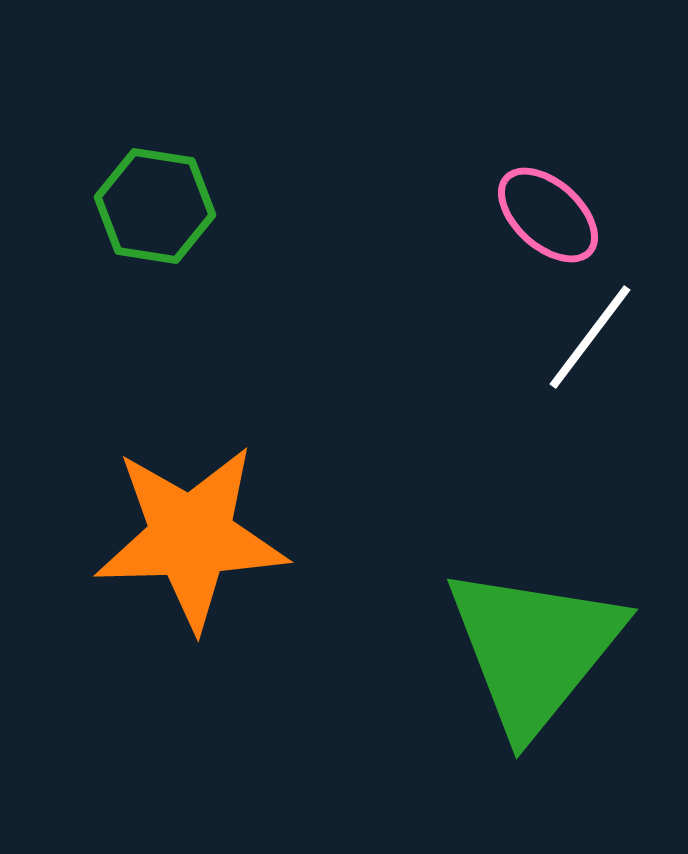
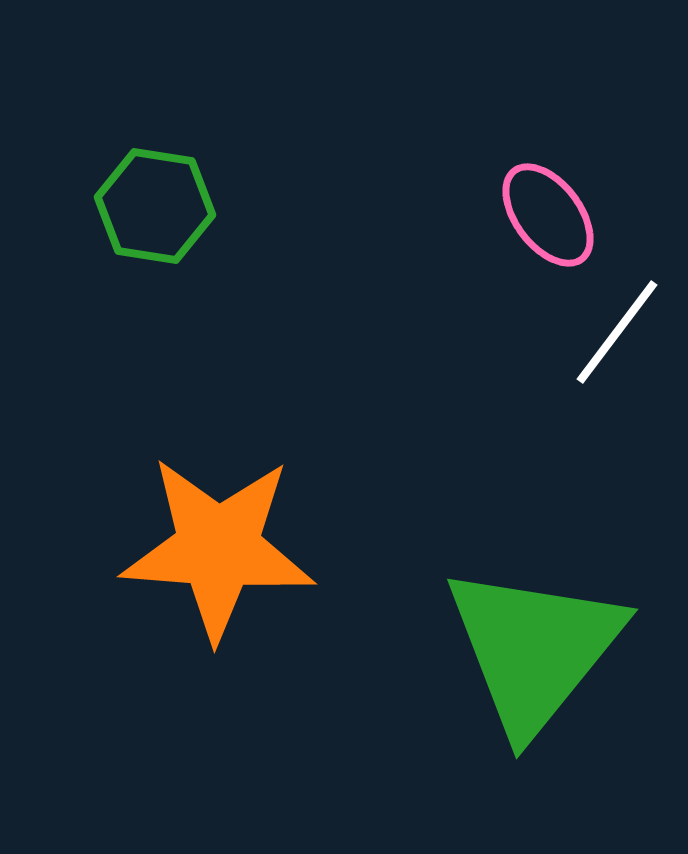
pink ellipse: rotated 11 degrees clockwise
white line: moved 27 px right, 5 px up
orange star: moved 27 px right, 11 px down; rotated 6 degrees clockwise
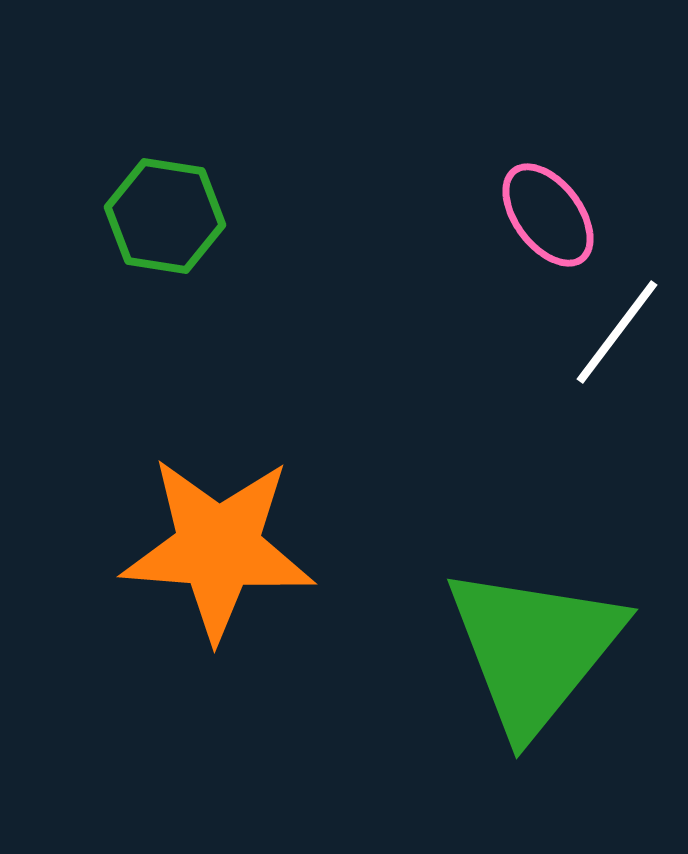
green hexagon: moved 10 px right, 10 px down
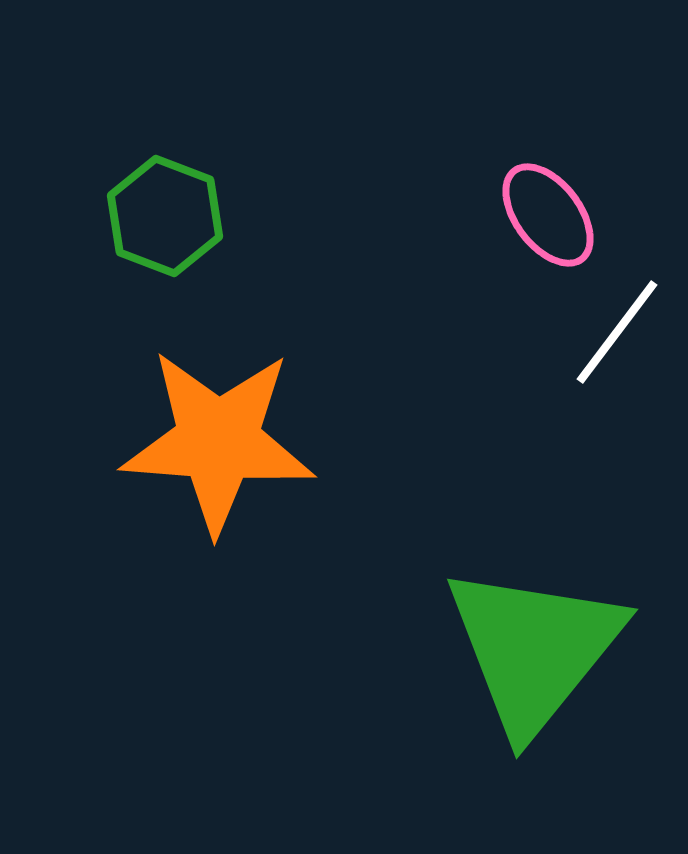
green hexagon: rotated 12 degrees clockwise
orange star: moved 107 px up
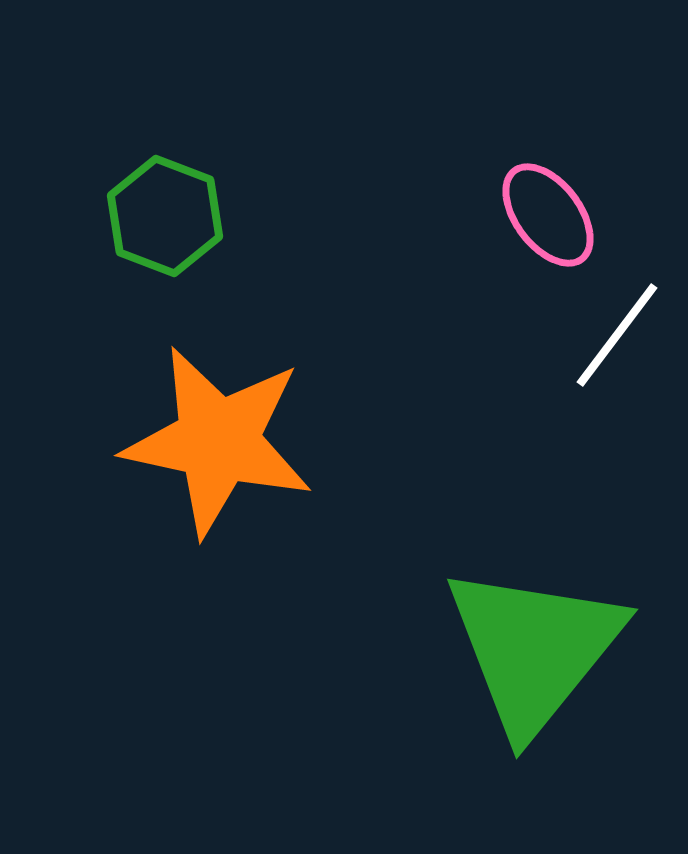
white line: moved 3 px down
orange star: rotated 8 degrees clockwise
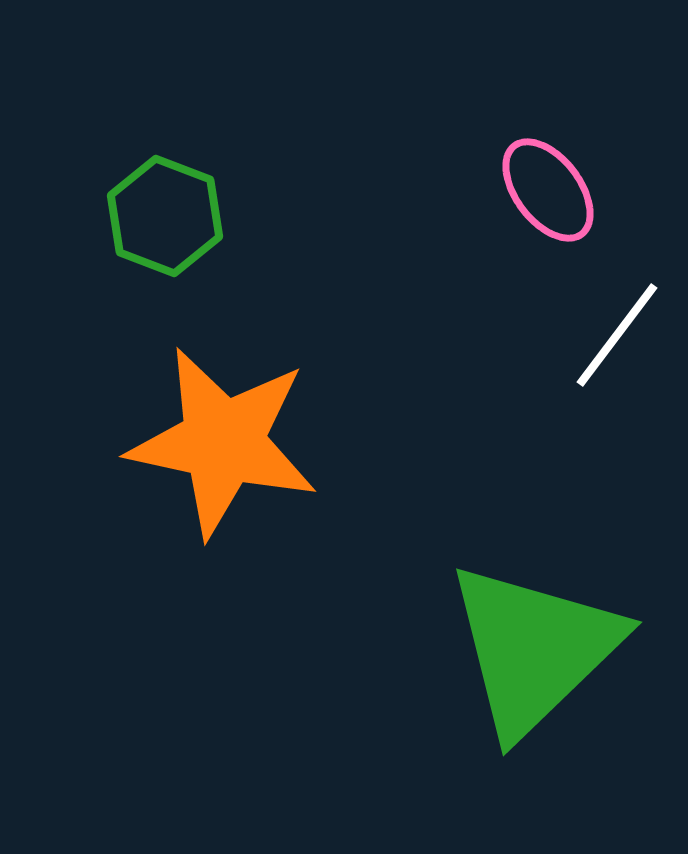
pink ellipse: moved 25 px up
orange star: moved 5 px right, 1 px down
green triangle: rotated 7 degrees clockwise
